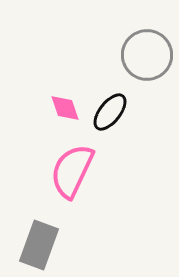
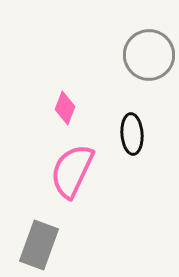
gray circle: moved 2 px right
pink diamond: rotated 40 degrees clockwise
black ellipse: moved 22 px right, 22 px down; rotated 42 degrees counterclockwise
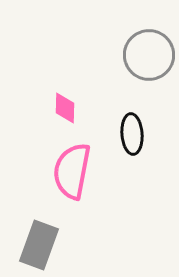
pink diamond: rotated 20 degrees counterclockwise
pink semicircle: rotated 14 degrees counterclockwise
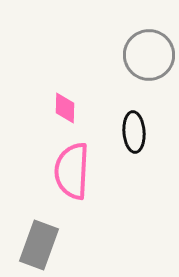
black ellipse: moved 2 px right, 2 px up
pink semicircle: rotated 8 degrees counterclockwise
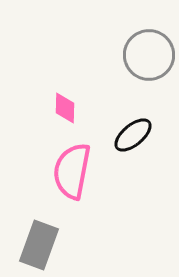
black ellipse: moved 1 px left, 3 px down; rotated 54 degrees clockwise
pink semicircle: rotated 8 degrees clockwise
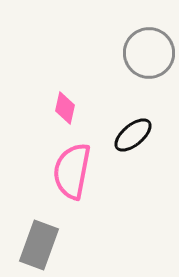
gray circle: moved 2 px up
pink diamond: rotated 12 degrees clockwise
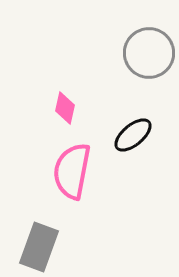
gray rectangle: moved 2 px down
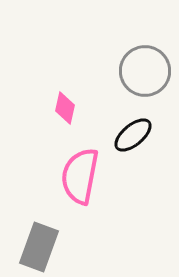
gray circle: moved 4 px left, 18 px down
pink semicircle: moved 8 px right, 5 px down
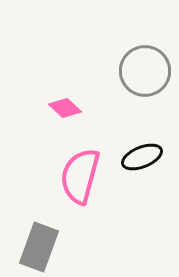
pink diamond: rotated 60 degrees counterclockwise
black ellipse: moved 9 px right, 22 px down; rotated 18 degrees clockwise
pink semicircle: rotated 4 degrees clockwise
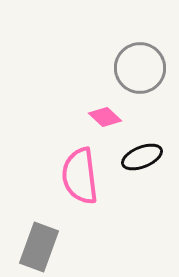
gray circle: moved 5 px left, 3 px up
pink diamond: moved 40 px right, 9 px down
pink semicircle: rotated 22 degrees counterclockwise
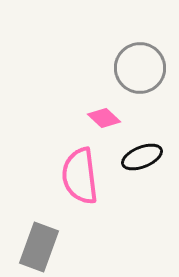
pink diamond: moved 1 px left, 1 px down
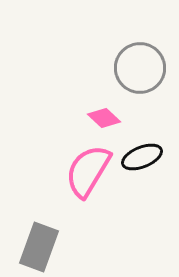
pink semicircle: moved 8 px right, 5 px up; rotated 38 degrees clockwise
